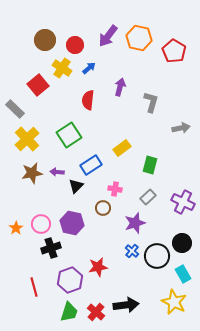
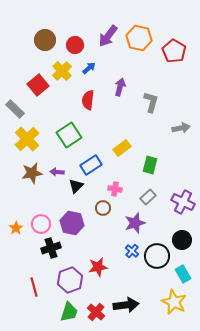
yellow cross at (62, 68): moved 3 px down; rotated 12 degrees clockwise
black circle at (182, 243): moved 3 px up
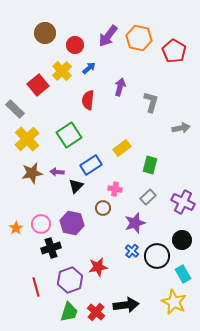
brown circle at (45, 40): moved 7 px up
red line at (34, 287): moved 2 px right
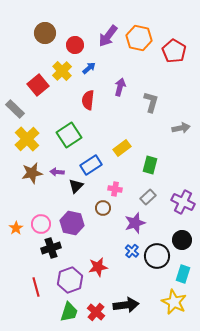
cyan rectangle at (183, 274): rotated 48 degrees clockwise
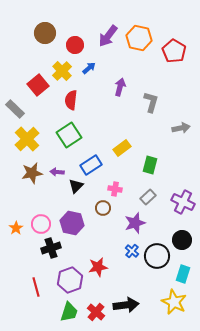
red semicircle at (88, 100): moved 17 px left
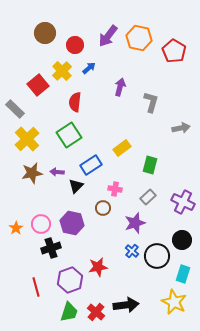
red semicircle at (71, 100): moved 4 px right, 2 px down
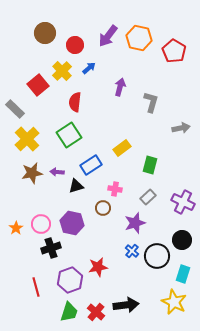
black triangle at (76, 186): rotated 28 degrees clockwise
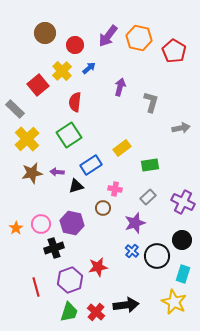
green rectangle at (150, 165): rotated 66 degrees clockwise
black cross at (51, 248): moved 3 px right
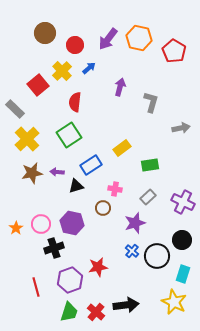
purple arrow at (108, 36): moved 3 px down
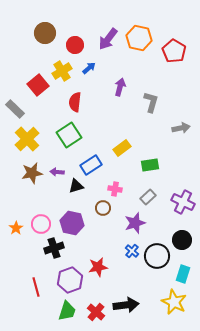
yellow cross at (62, 71): rotated 12 degrees clockwise
green trapezoid at (69, 312): moved 2 px left, 1 px up
